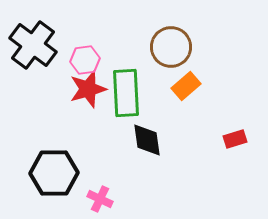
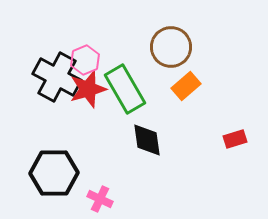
black cross: moved 24 px right, 32 px down; rotated 9 degrees counterclockwise
pink hexagon: rotated 16 degrees counterclockwise
green rectangle: moved 1 px left, 4 px up; rotated 27 degrees counterclockwise
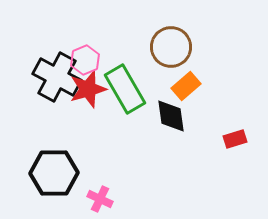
black diamond: moved 24 px right, 24 px up
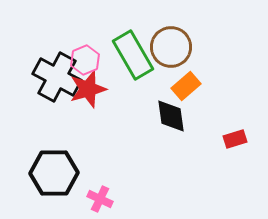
green rectangle: moved 8 px right, 34 px up
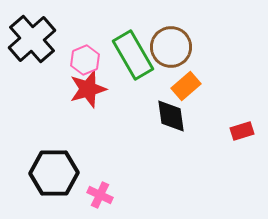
black cross: moved 25 px left, 38 px up; rotated 21 degrees clockwise
red rectangle: moved 7 px right, 8 px up
pink cross: moved 4 px up
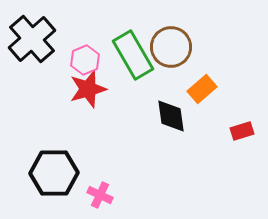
orange rectangle: moved 16 px right, 3 px down
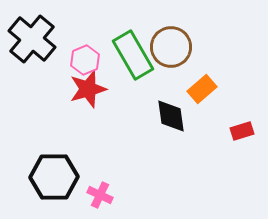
black cross: rotated 9 degrees counterclockwise
black hexagon: moved 4 px down
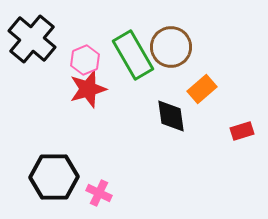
pink cross: moved 1 px left, 2 px up
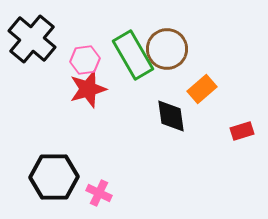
brown circle: moved 4 px left, 2 px down
pink hexagon: rotated 16 degrees clockwise
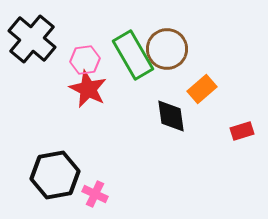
red star: rotated 30 degrees counterclockwise
black hexagon: moved 1 px right, 2 px up; rotated 9 degrees counterclockwise
pink cross: moved 4 px left, 1 px down
